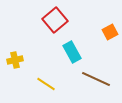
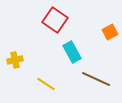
red square: rotated 15 degrees counterclockwise
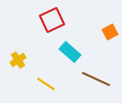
red square: moved 3 px left; rotated 30 degrees clockwise
cyan rectangle: moved 2 px left; rotated 20 degrees counterclockwise
yellow cross: moved 3 px right; rotated 21 degrees counterclockwise
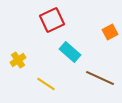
brown line: moved 4 px right, 1 px up
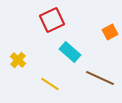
yellow cross: rotated 14 degrees counterclockwise
yellow line: moved 4 px right
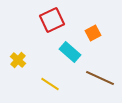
orange square: moved 17 px left, 1 px down
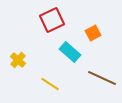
brown line: moved 2 px right
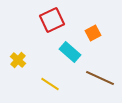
brown line: moved 2 px left
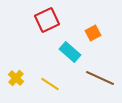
red square: moved 5 px left
yellow cross: moved 2 px left, 18 px down
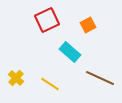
orange square: moved 5 px left, 8 px up
